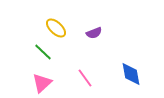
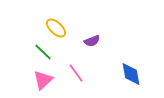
purple semicircle: moved 2 px left, 8 px down
pink line: moved 9 px left, 5 px up
pink triangle: moved 1 px right, 3 px up
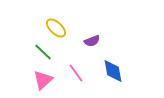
blue diamond: moved 18 px left, 3 px up
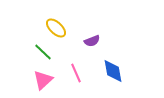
pink line: rotated 12 degrees clockwise
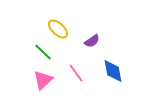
yellow ellipse: moved 2 px right, 1 px down
purple semicircle: rotated 14 degrees counterclockwise
pink line: rotated 12 degrees counterclockwise
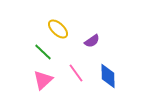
blue diamond: moved 5 px left, 5 px down; rotated 10 degrees clockwise
